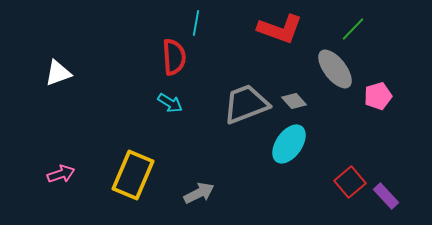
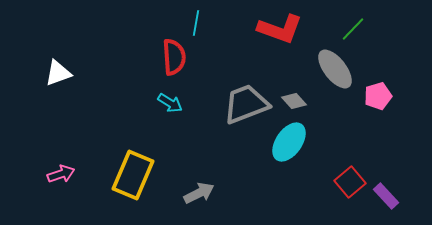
cyan ellipse: moved 2 px up
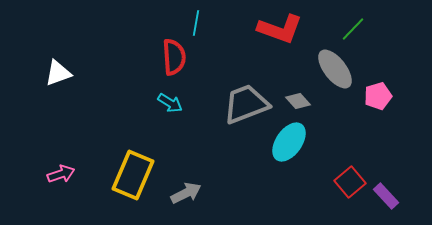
gray diamond: moved 4 px right
gray arrow: moved 13 px left
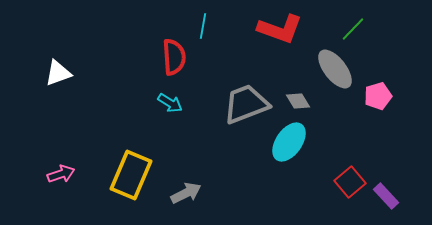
cyan line: moved 7 px right, 3 px down
gray diamond: rotated 10 degrees clockwise
yellow rectangle: moved 2 px left
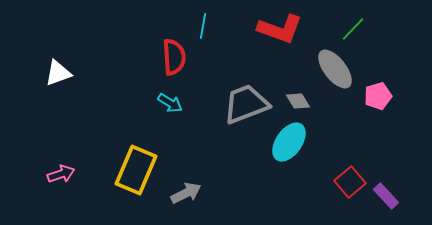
yellow rectangle: moved 5 px right, 5 px up
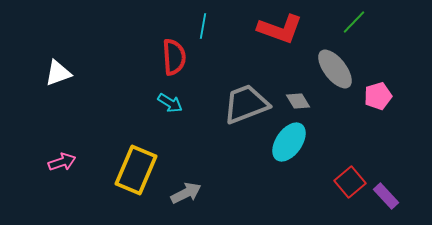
green line: moved 1 px right, 7 px up
pink arrow: moved 1 px right, 12 px up
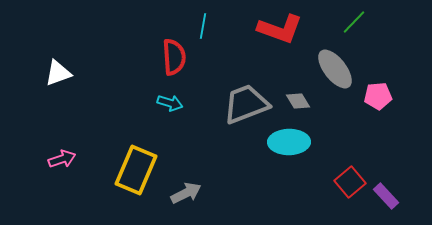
pink pentagon: rotated 12 degrees clockwise
cyan arrow: rotated 15 degrees counterclockwise
cyan ellipse: rotated 54 degrees clockwise
pink arrow: moved 3 px up
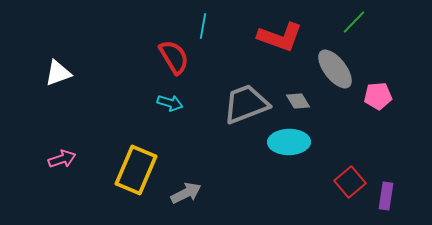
red L-shape: moved 8 px down
red semicircle: rotated 27 degrees counterclockwise
purple rectangle: rotated 52 degrees clockwise
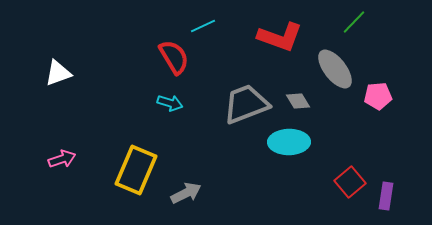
cyan line: rotated 55 degrees clockwise
